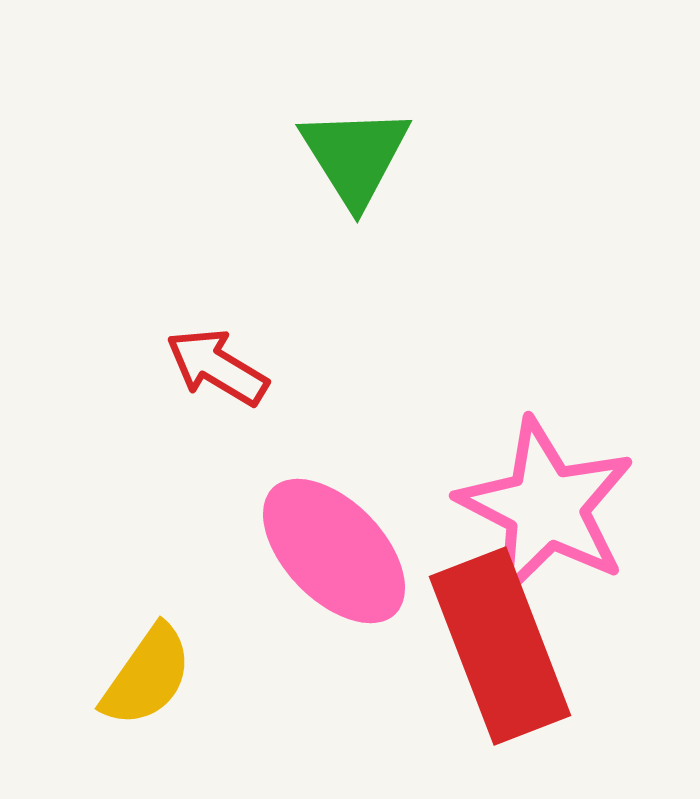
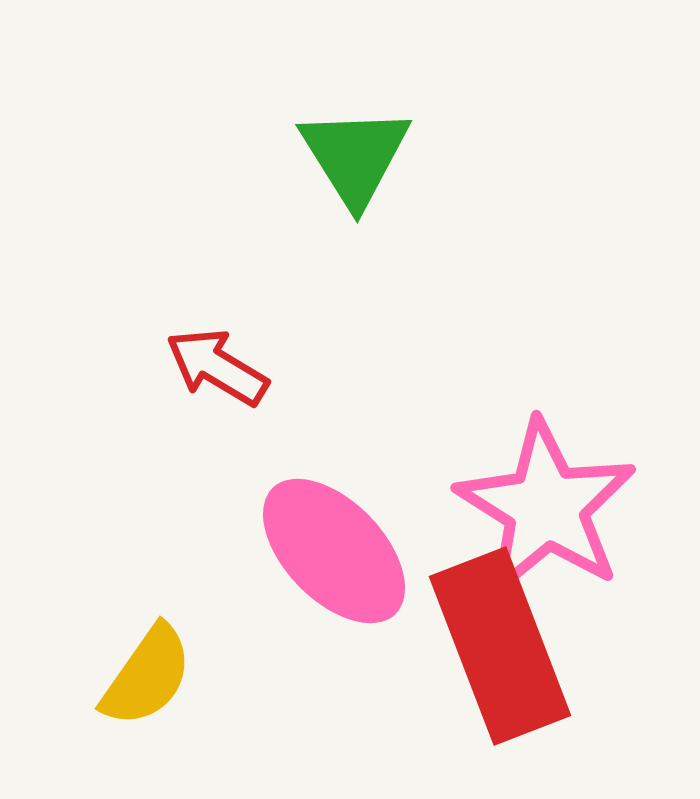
pink star: rotated 5 degrees clockwise
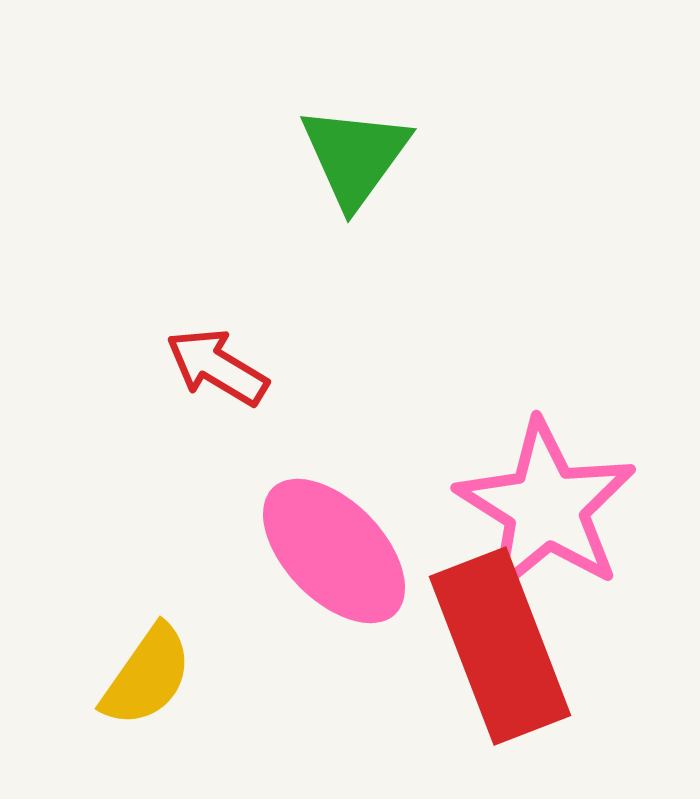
green triangle: rotated 8 degrees clockwise
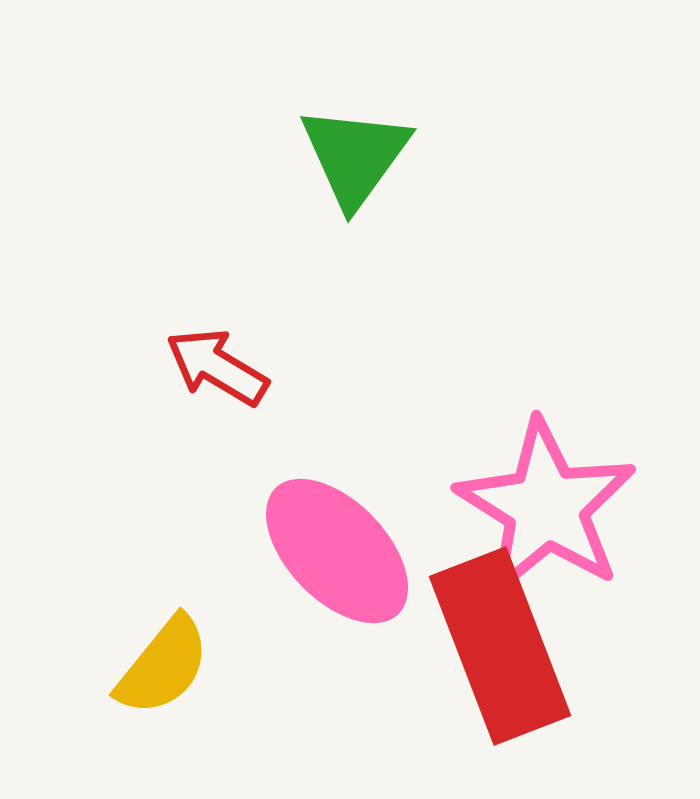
pink ellipse: moved 3 px right
yellow semicircle: moved 16 px right, 10 px up; rotated 4 degrees clockwise
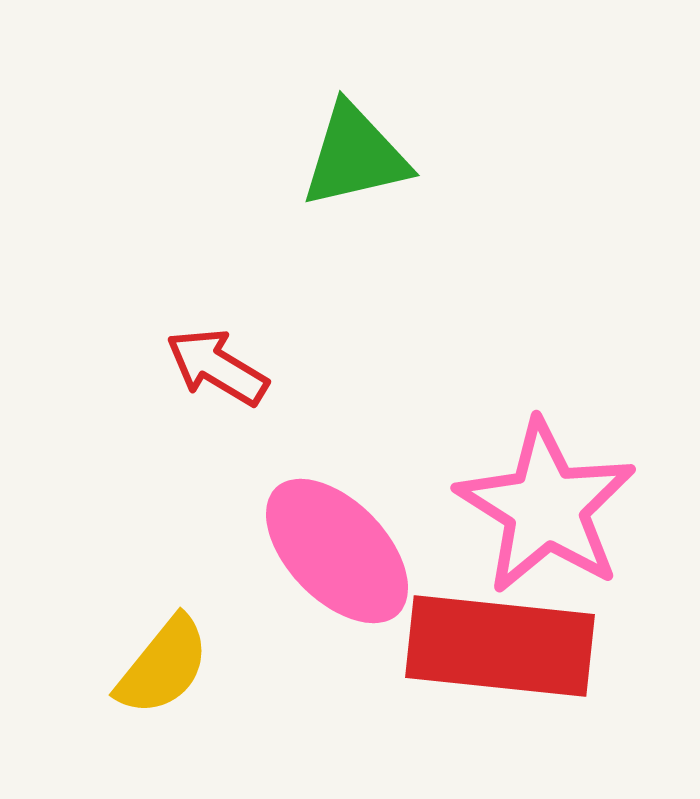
green triangle: rotated 41 degrees clockwise
red rectangle: rotated 63 degrees counterclockwise
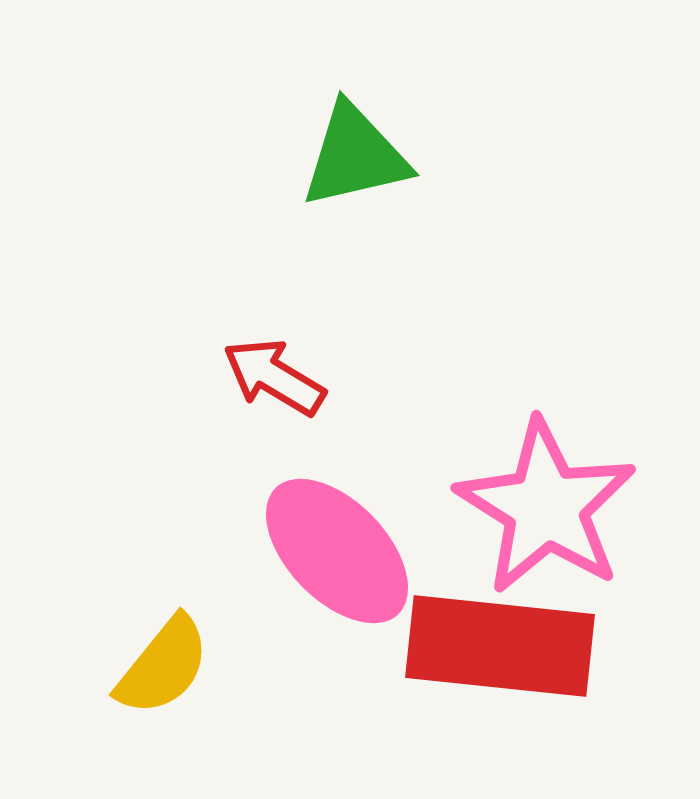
red arrow: moved 57 px right, 10 px down
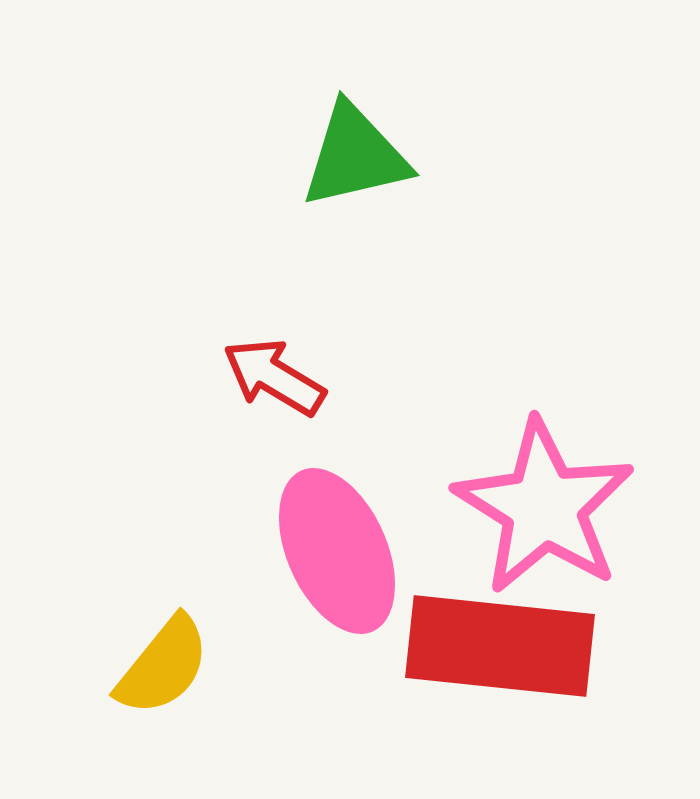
pink star: moved 2 px left
pink ellipse: rotated 20 degrees clockwise
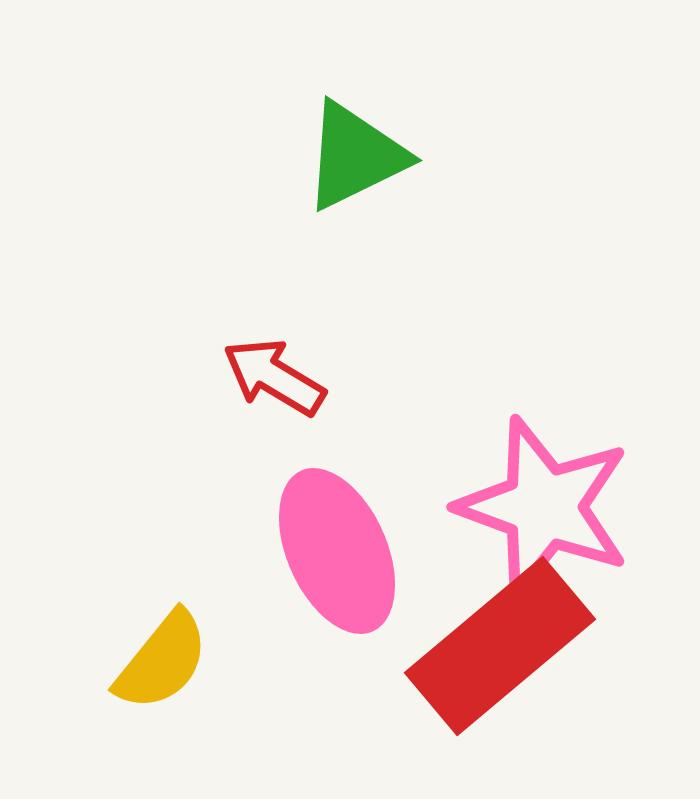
green triangle: rotated 13 degrees counterclockwise
pink star: rotated 12 degrees counterclockwise
red rectangle: rotated 46 degrees counterclockwise
yellow semicircle: moved 1 px left, 5 px up
